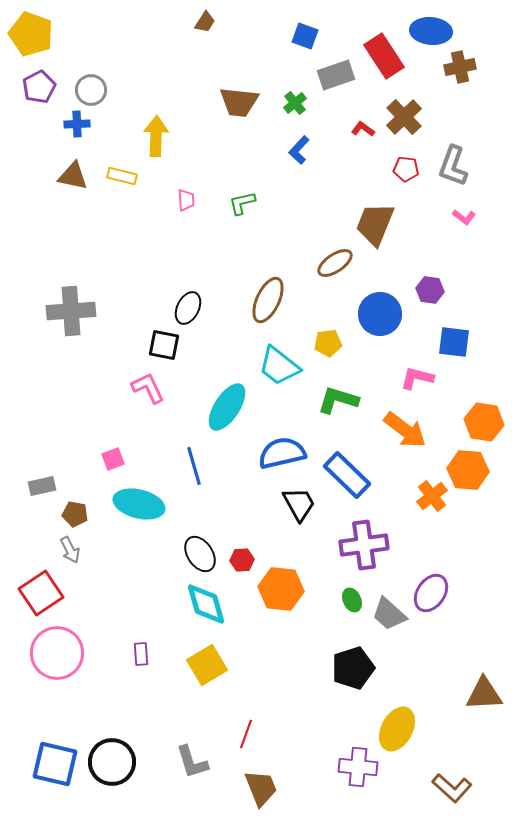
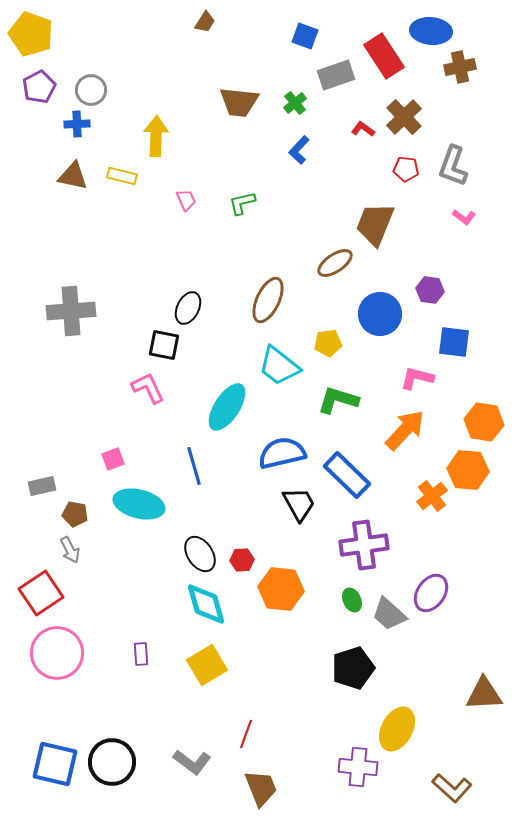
pink trapezoid at (186, 200): rotated 20 degrees counterclockwise
orange arrow at (405, 430): rotated 84 degrees counterclockwise
gray L-shape at (192, 762): rotated 36 degrees counterclockwise
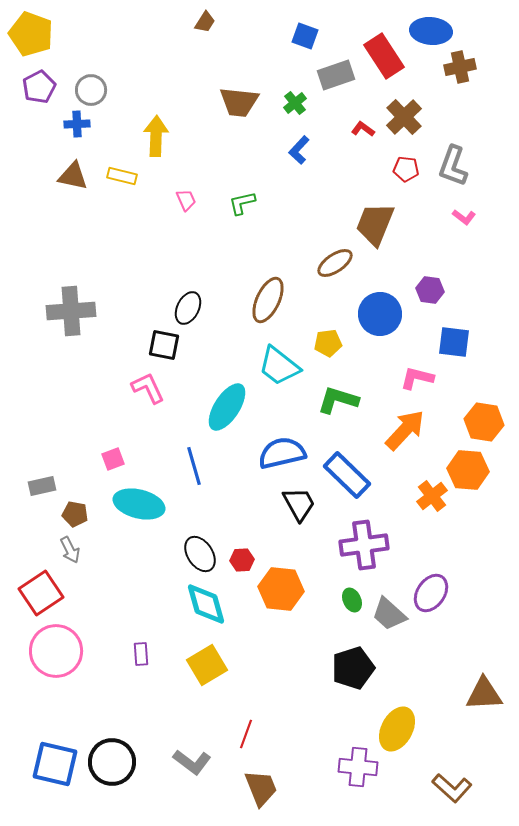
pink circle at (57, 653): moved 1 px left, 2 px up
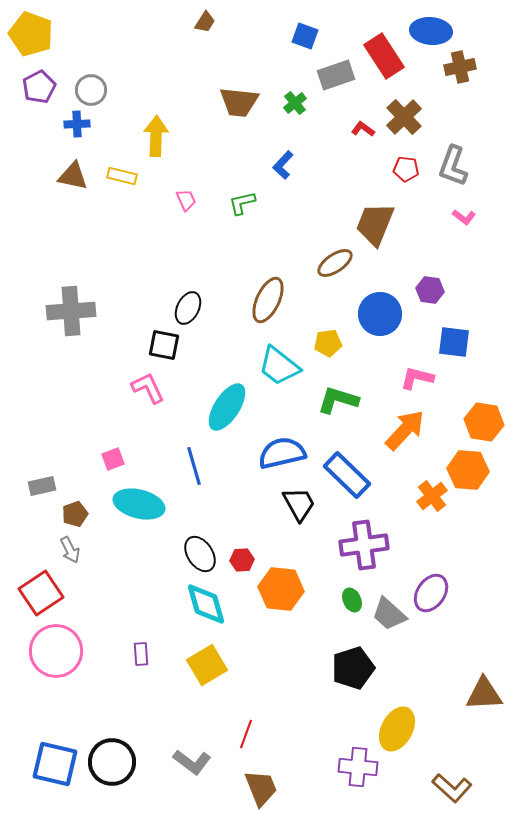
blue L-shape at (299, 150): moved 16 px left, 15 px down
brown pentagon at (75, 514): rotated 30 degrees counterclockwise
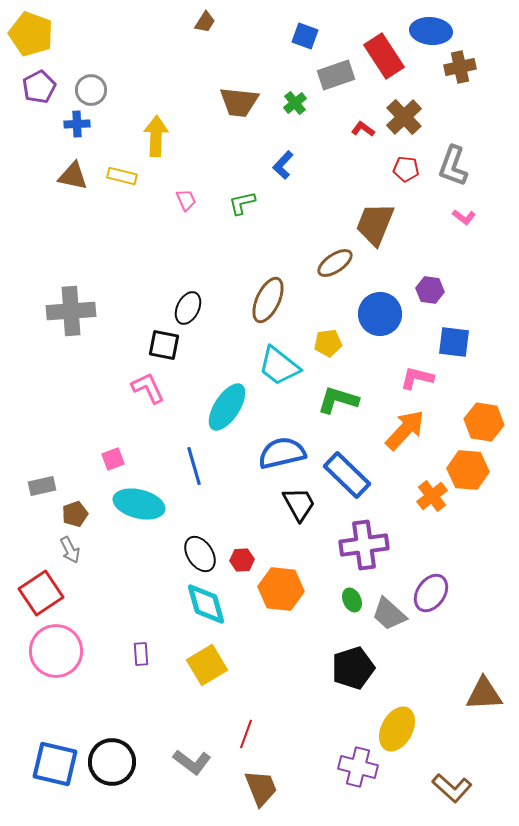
purple cross at (358, 767): rotated 9 degrees clockwise
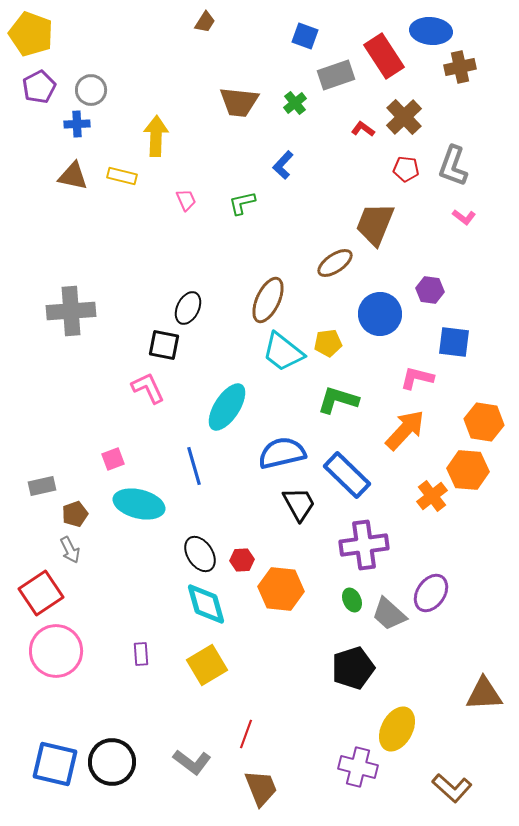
cyan trapezoid at (279, 366): moved 4 px right, 14 px up
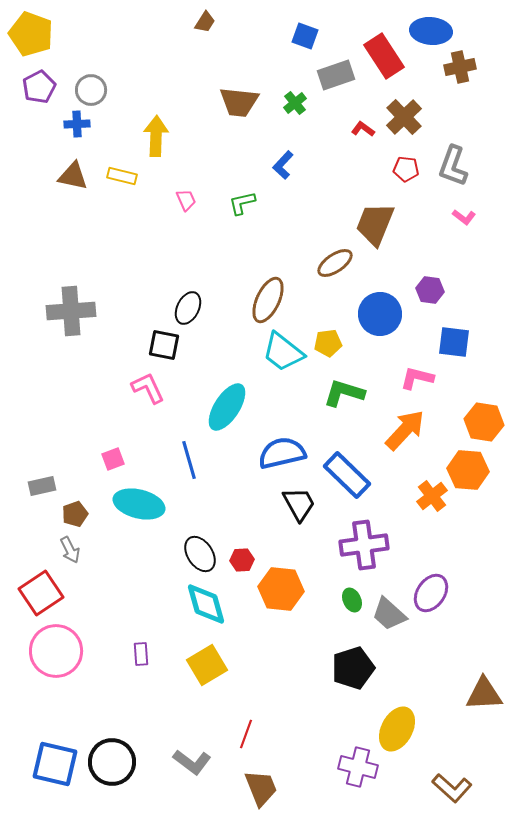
green L-shape at (338, 400): moved 6 px right, 7 px up
blue line at (194, 466): moved 5 px left, 6 px up
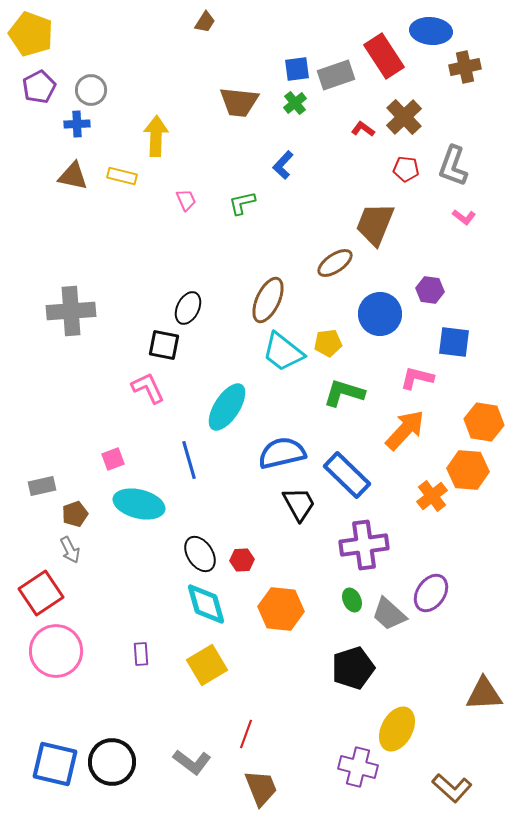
blue square at (305, 36): moved 8 px left, 33 px down; rotated 28 degrees counterclockwise
brown cross at (460, 67): moved 5 px right
orange hexagon at (281, 589): moved 20 px down
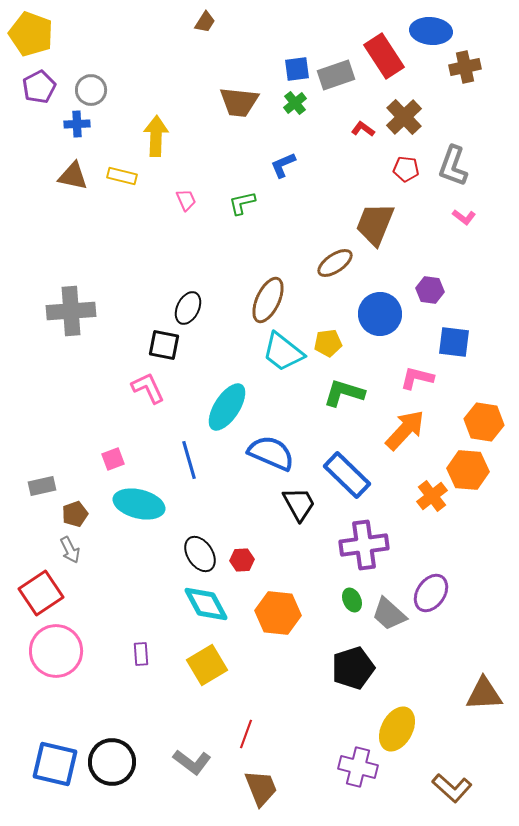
blue L-shape at (283, 165): rotated 24 degrees clockwise
blue semicircle at (282, 453): moved 11 px left; rotated 36 degrees clockwise
cyan diamond at (206, 604): rotated 12 degrees counterclockwise
orange hexagon at (281, 609): moved 3 px left, 4 px down
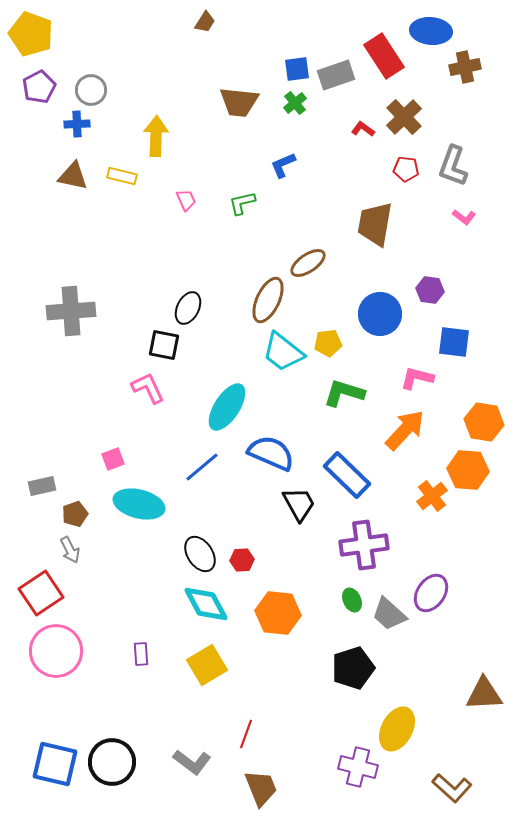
brown trapezoid at (375, 224): rotated 12 degrees counterclockwise
brown ellipse at (335, 263): moved 27 px left
blue line at (189, 460): moved 13 px right, 7 px down; rotated 66 degrees clockwise
